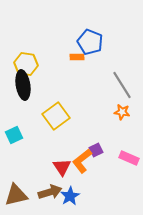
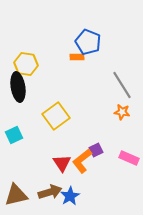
blue pentagon: moved 2 px left
black ellipse: moved 5 px left, 2 px down
red triangle: moved 4 px up
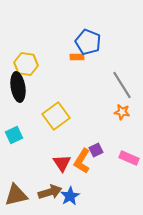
orange L-shape: rotated 20 degrees counterclockwise
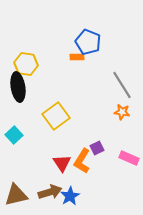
cyan square: rotated 18 degrees counterclockwise
purple square: moved 1 px right, 2 px up
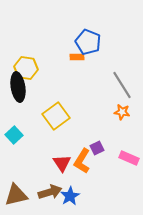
yellow hexagon: moved 4 px down
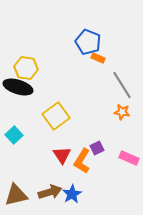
orange rectangle: moved 21 px right, 1 px down; rotated 24 degrees clockwise
black ellipse: rotated 64 degrees counterclockwise
red triangle: moved 8 px up
blue star: moved 2 px right, 2 px up
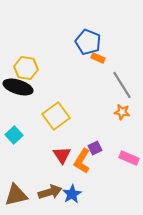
purple square: moved 2 px left
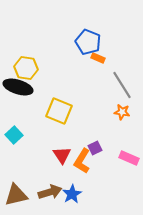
yellow square: moved 3 px right, 5 px up; rotated 32 degrees counterclockwise
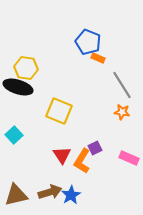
blue star: moved 1 px left, 1 px down
